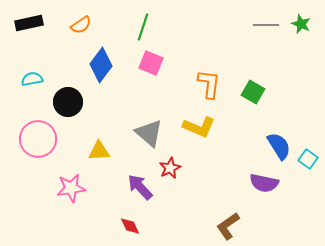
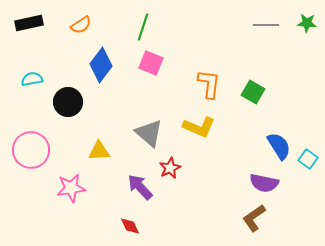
green star: moved 6 px right, 1 px up; rotated 18 degrees counterclockwise
pink circle: moved 7 px left, 11 px down
brown L-shape: moved 26 px right, 8 px up
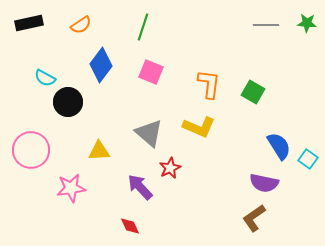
pink square: moved 9 px down
cyan semicircle: moved 13 px right, 1 px up; rotated 140 degrees counterclockwise
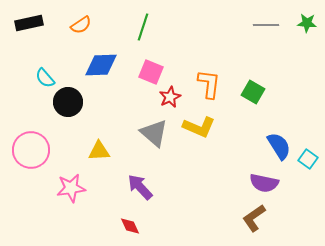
blue diamond: rotated 52 degrees clockwise
cyan semicircle: rotated 20 degrees clockwise
gray triangle: moved 5 px right
red star: moved 71 px up
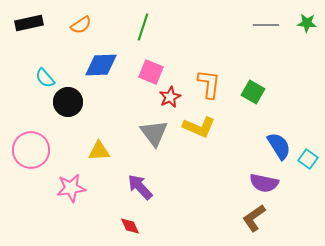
gray triangle: rotated 12 degrees clockwise
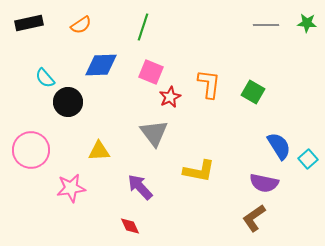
yellow L-shape: moved 44 px down; rotated 12 degrees counterclockwise
cyan square: rotated 12 degrees clockwise
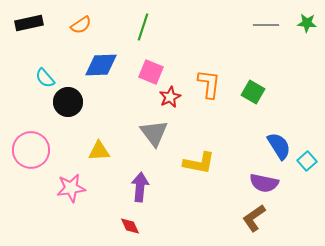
cyan square: moved 1 px left, 2 px down
yellow L-shape: moved 8 px up
purple arrow: rotated 48 degrees clockwise
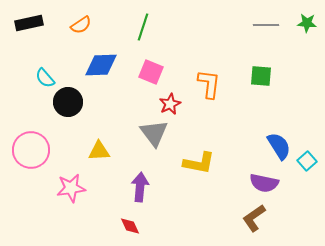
green square: moved 8 px right, 16 px up; rotated 25 degrees counterclockwise
red star: moved 7 px down
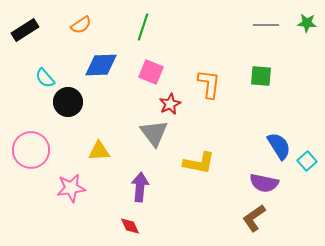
black rectangle: moved 4 px left, 7 px down; rotated 20 degrees counterclockwise
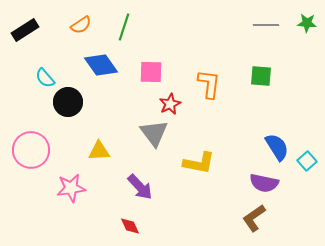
green line: moved 19 px left
blue diamond: rotated 56 degrees clockwise
pink square: rotated 20 degrees counterclockwise
blue semicircle: moved 2 px left, 1 px down
purple arrow: rotated 132 degrees clockwise
